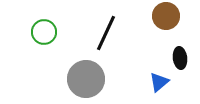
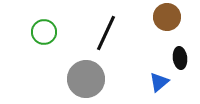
brown circle: moved 1 px right, 1 px down
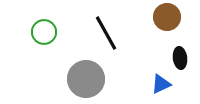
black line: rotated 54 degrees counterclockwise
blue triangle: moved 2 px right, 2 px down; rotated 15 degrees clockwise
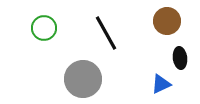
brown circle: moved 4 px down
green circle: moved 4 px up
gray circle: moved 3 px left
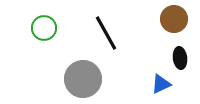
brown circle: moved 7 px right, 2 px up
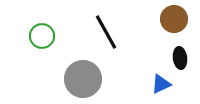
green circle: moved 2 px left, 8 px down
black line: moved 1 px up
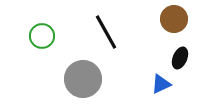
black ellipse: rotated 30 degrees clockwise
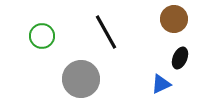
gray circle: moved 2 px left
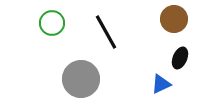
green circle: moved 10 px right, 13 px up
